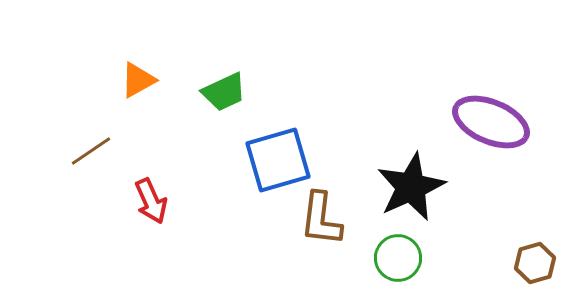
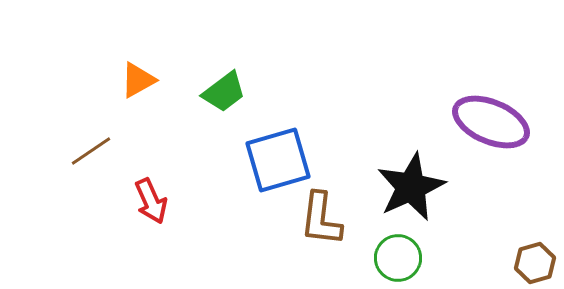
green trapezoid: rotated 12 degrees counterclockwise
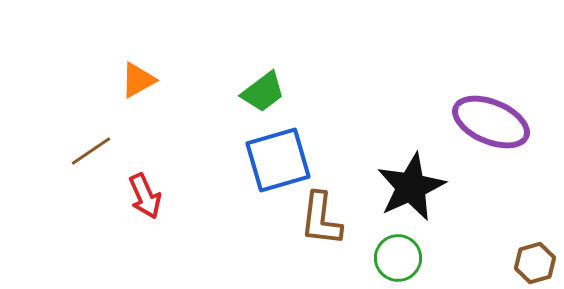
green trapezoid: moved 39 px right
red arrow: moved 6 px left, 5 px up
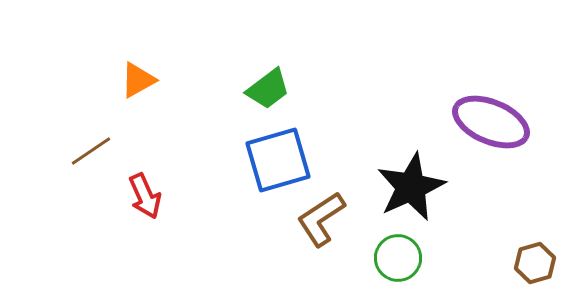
green trapezoid: moved 5 px right, 3 px up
brown L-shape: rotated 50 degrees clockwise
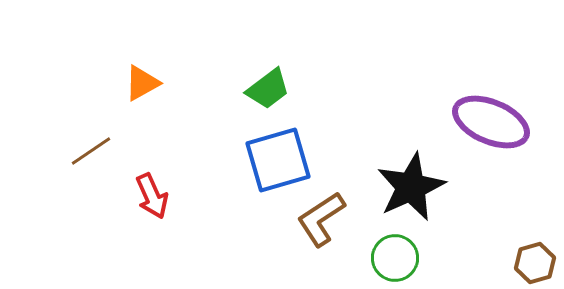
orange triangle: moved 4 px right, 3 px down
red arrow: moved 7 px right
green circle: moved 3 px left
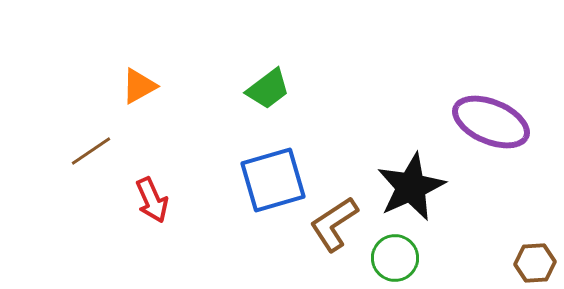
orange triangle: moved 3 px left, 3 px down
blue square: moved 5 px left, 20 px down
red arrow: moved 4 px down
brown L-shape: moved 13 px right, 5 px down
brown hexagon: rotated 12 degrees clockwise
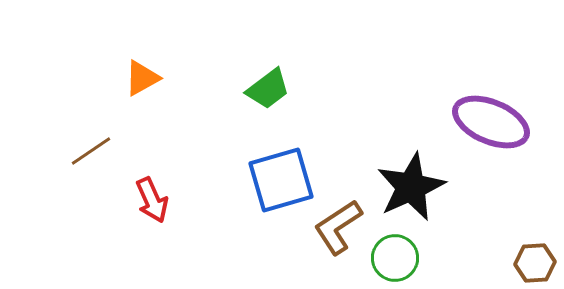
orange triangle: moved 3 px right, 8 px up
blue square: moved 8 px right
brown L-shape: moved 4 px right, 3 px down
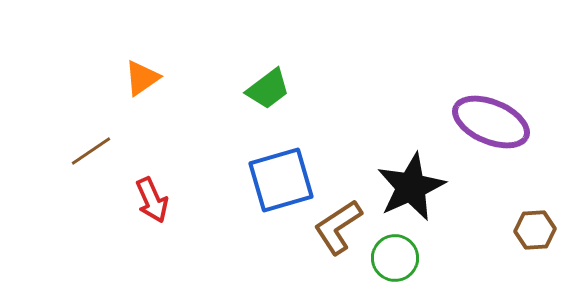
orange triangle: rotated 6 degrees counterclockwise
brown hexagon: moved 33 px up
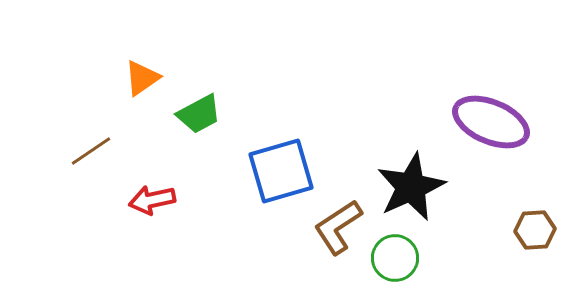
green trapezoid: moved 69 px left, 25 px down; rotated 9 degrees clockwise
blue square: moved 9 px up
red arrow: rotated 102 degrees clockwise
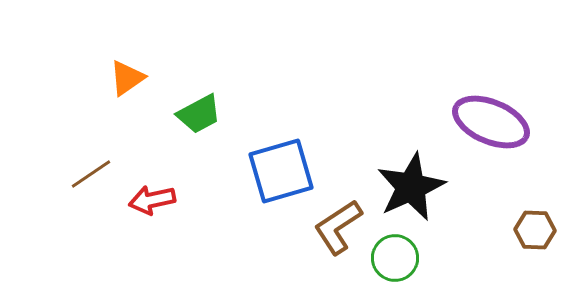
orange triangle: moved 15 px left
brown line: moved 23 px down
brown hexagon: rotated 6 degrees clockwise
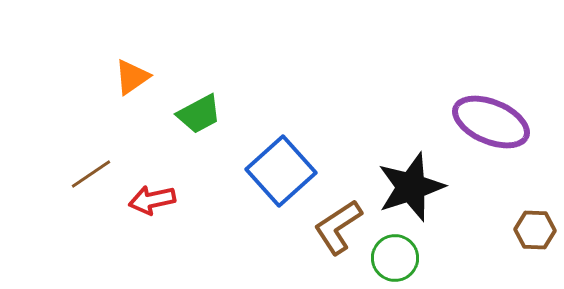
orange triangle: moved 5 px right, 1 px up
blue square: rotated 26 degrees counterclockwise
black star: rotated 6 degrees clockwise
